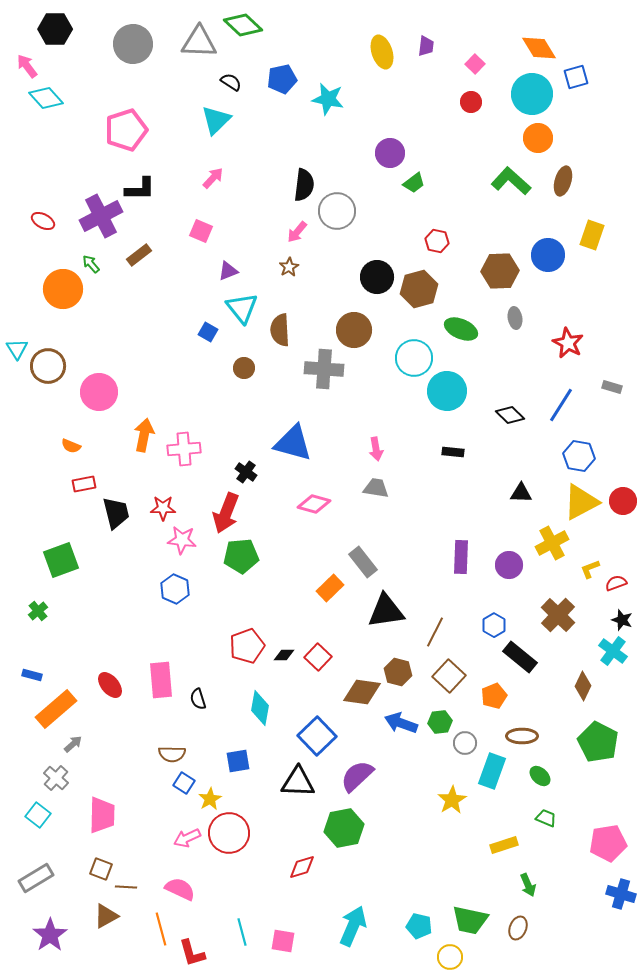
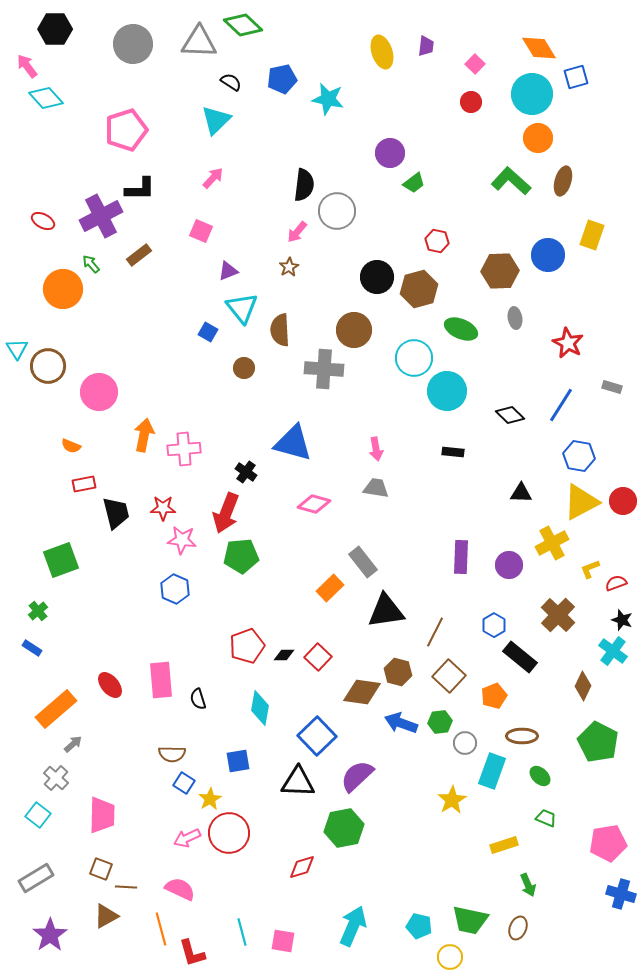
blue rectangle at (32, 675): moved 27 px up; rotated 18 degrees clockwise
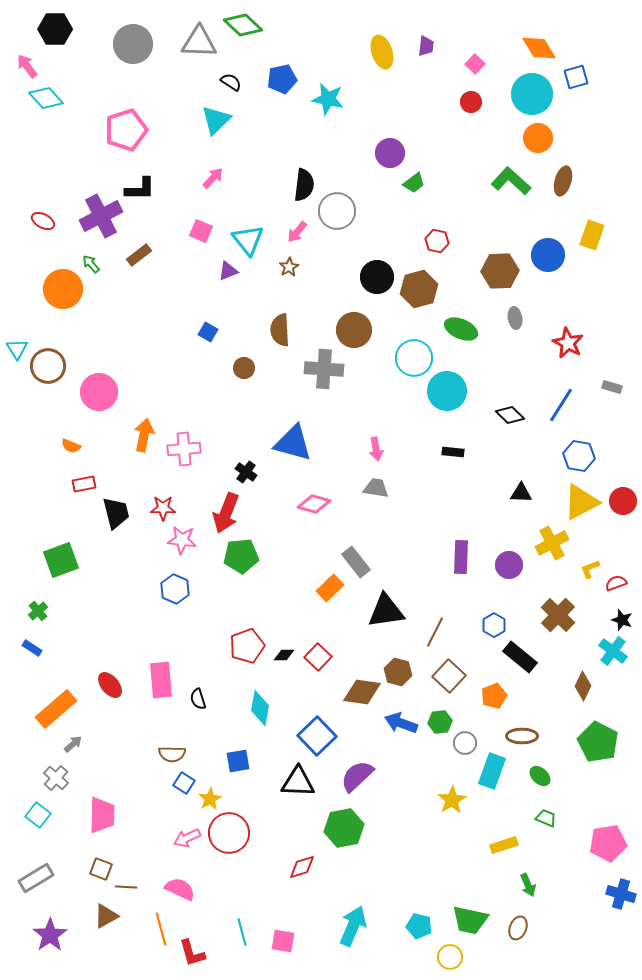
cyan triangle at (242, 308): moved 6 px right, 68 px up
gray rectangle at (363, 562): moved 7 px left
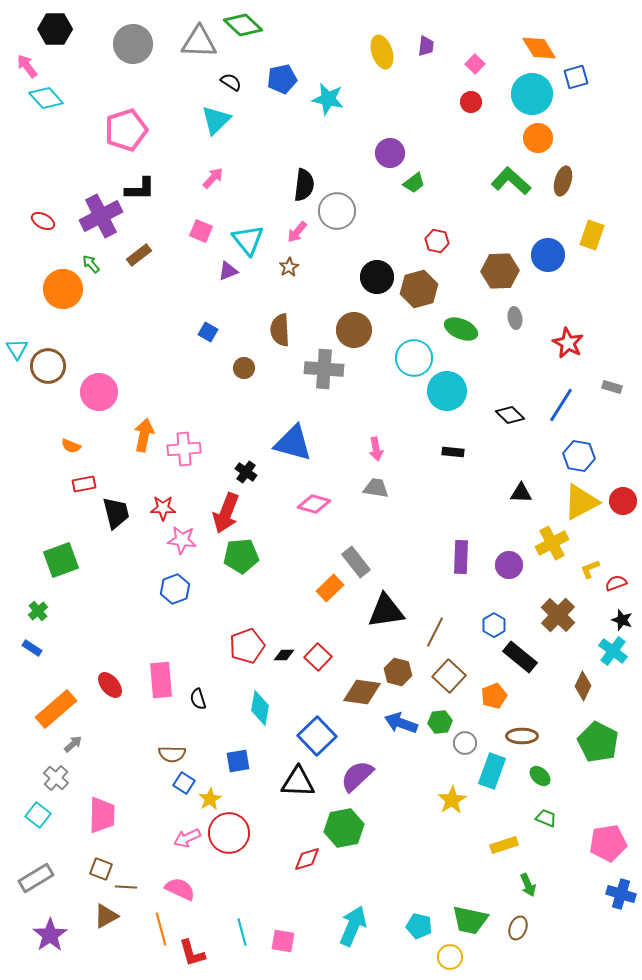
blue hexagon at (175, 589): rotated 16 degrees clockwise
red diamond at (302, 867): moved 5 px right, 8 px up
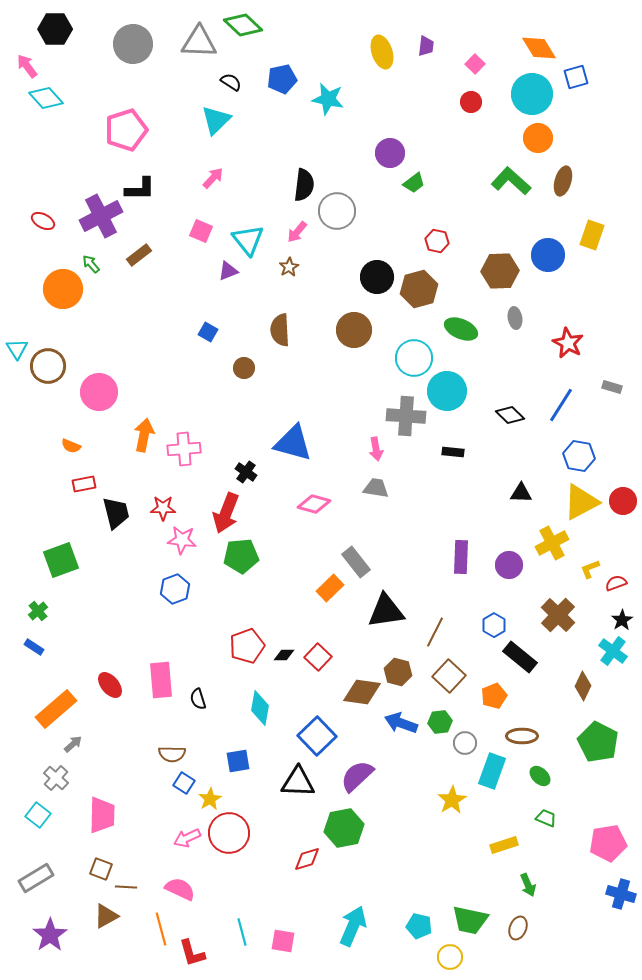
gray cross at (324, 369): moved 82 px right, 47 px down
black star at (622, 620): rotated 20 degrees clockwise
blue rectangle at (32, 648): moved 2 px right, 1 px up
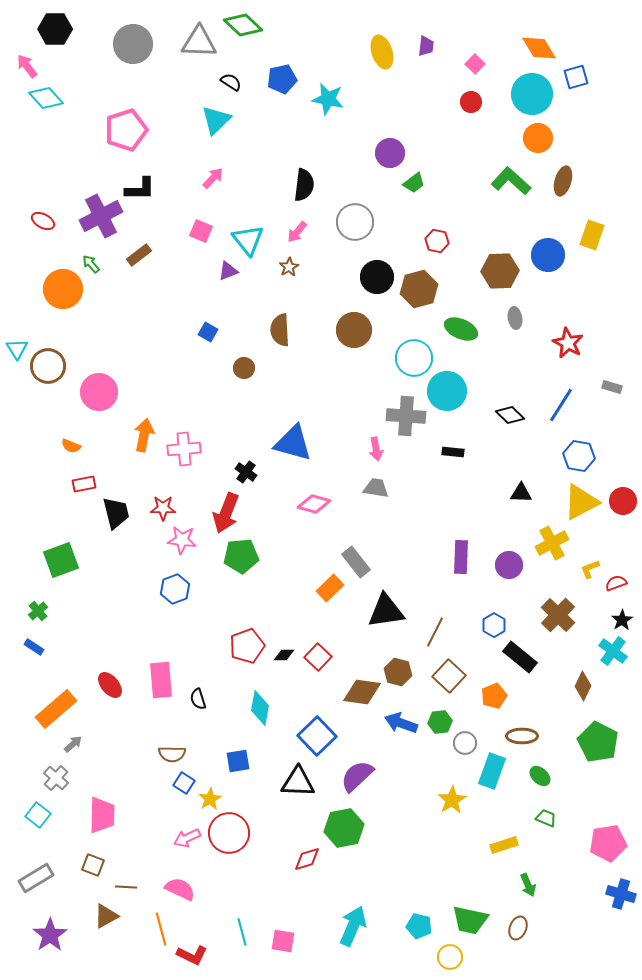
gray circle at (337, 211): moved 18 px right, 11 px down
brown square at (101, 869): moved 8 px left, 4 px up
red L-shape at (192, 953): moved 2 px down; rotated 48 degrees counterclockwise
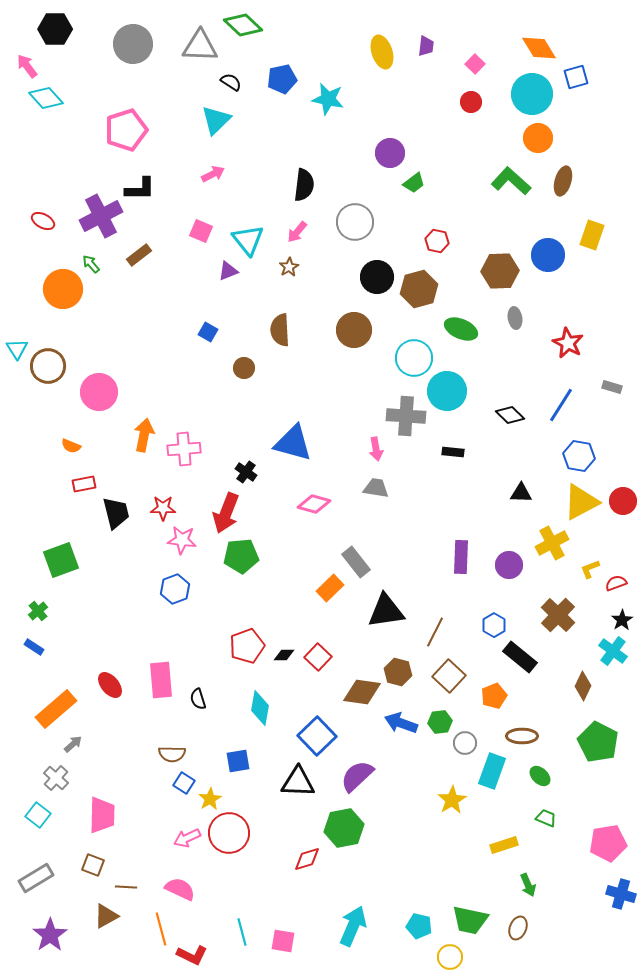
gray triangle at (199, 42): moved 1 px right, 4 px down
pink arrow at (213, 178): moved 4 px up; rotated 20 degrees clockwise
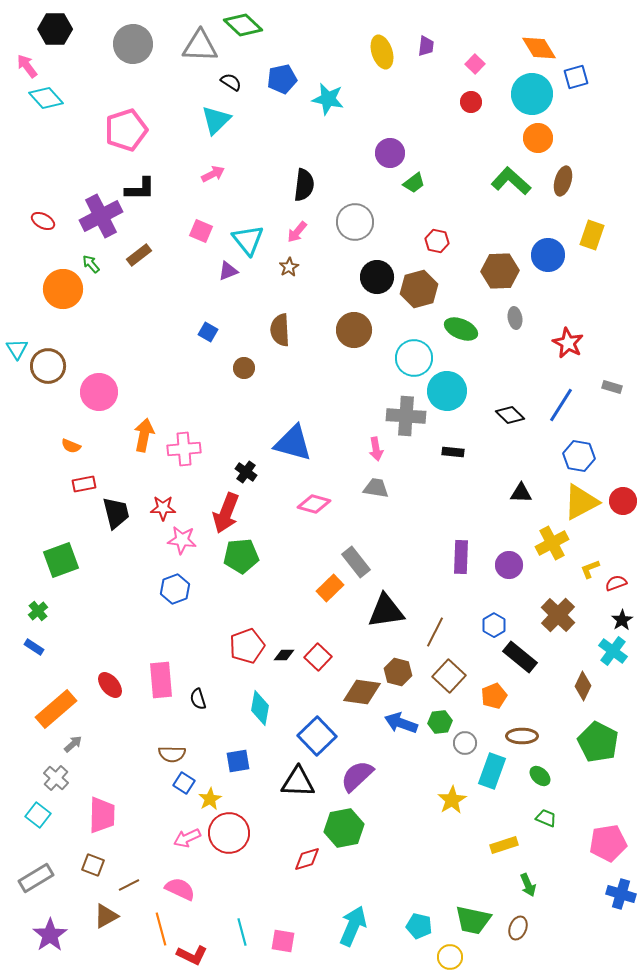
brown line at (126, 887): moved 3 px right, 2 px up; rotated 30 degrees counterclockwise
green trapezoid at (470, 920): moved 3 px right
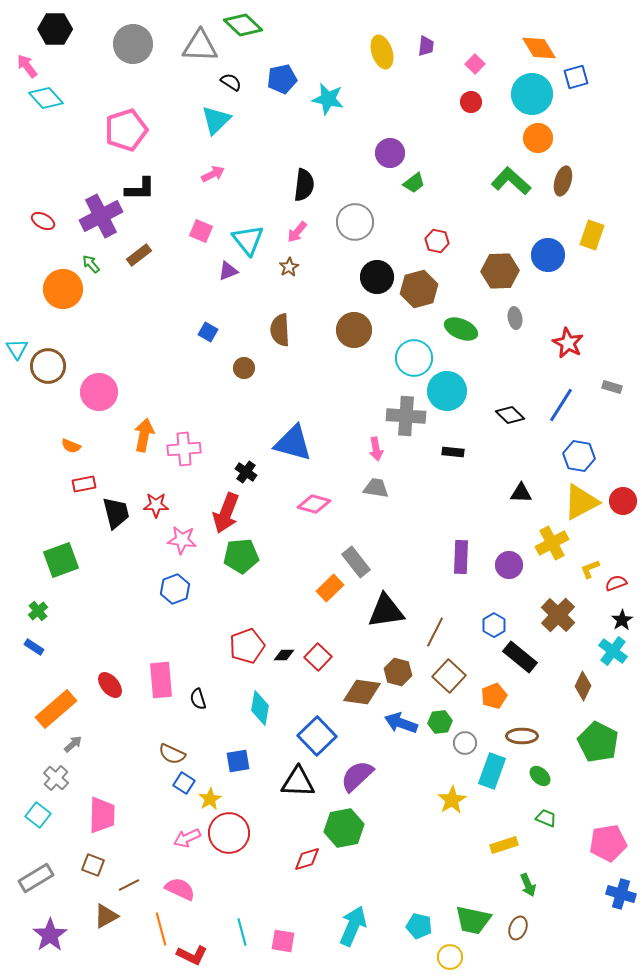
red star at (163, 508): moved 7 px left, 3 px up
brown semicircle at (172, 754): rotated 24 degrees clockwise
